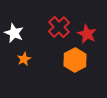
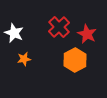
orange star: rotated 16 degrees clockwise
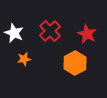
red cross: moved 9 px left, 4 px down
orange hexagon: moved 3 px down
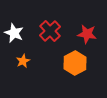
red star: rotated 18 degrees counterclockwise
orange star: moved 1 px left, 2 px down; rotated 16 degrees counterclockwise
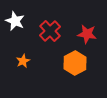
white star: moved 1 px right, 12 px up
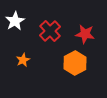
white star: rotated 18 degrees clockwise
red star: moved 2 px left
orange star: moved 1 px up
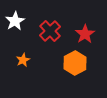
red star: rotated 30 degrees clockwise
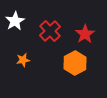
orange star: rotated 16 degrees clockwise
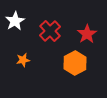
red star: moved 2 px right
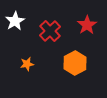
red star: moved 9 px up
orange star: moved 4 px right, 4 px down
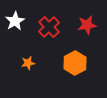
red star: rotated 24 degrees clockwise
red cross: moved 1 px left, 4 px up
orange star: moved 1 px right, 1 px up
